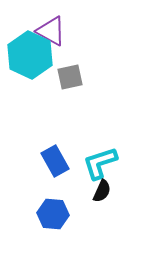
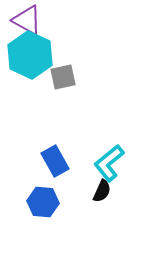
purple triangle: moved 24 px left, 11 px up
gray square: moved 7 px left
cyan L-shape: moved 9 px right; rotated 21 degrees counterclockwise
blue hexagon: moved 10 px left, 12 px up
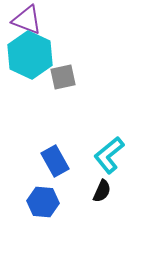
purple triangle: rotated 8 degrees counterclockwise
cyan L-shape: moved 8 px up
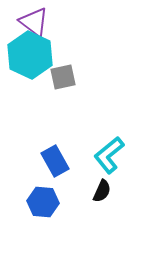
purple triangle: moved 7 px right, 2 px down; rotated 16 degrees clockwise
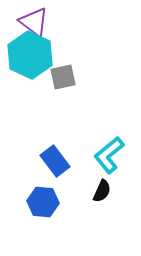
blue rectangle: rotated 8 degrees counterclockwise
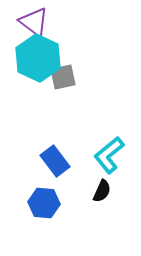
cyan hexagon: moved 8 px right, 3 px down
blue hexagon: moved 1 px right, 1 px down
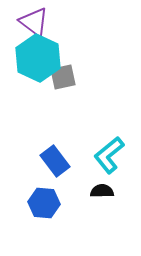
black semicircle: rotated 115 degrees counterclockwise
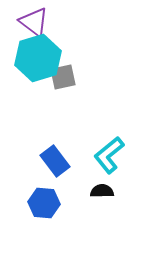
cyan hexagon: rotated 18 degrees clockwise
